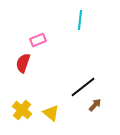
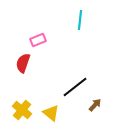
black line: moved 8 px left
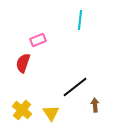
brown arrow: rotated 48 degrees counterclockwise
yellow triangle: rotated 18 degrees clockwise
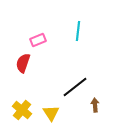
cyan line: moved 2 px left, 11 px down
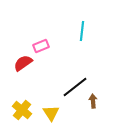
cyan line: moved 4 px right
pink rectangle: moved 3 px right, 6 px down
red semicircle: rotated 36 degrees clockwise
brown arrow: moved 2 px left, 4 px up
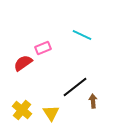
cyan line: moved 4 px down; rotated 72 degrees counterclockwise
pink rectangle: moved 2 px right, 2 px down
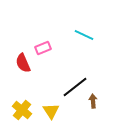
cyan line: moved 2 px right
red semicircle: rotated 78 degrees counterclockwise
yellow triangle: moved 2 px up
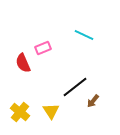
brown arrow: rotated 136 degrees counterclockwise
yellow cross: moved 2 px left, 2 px down
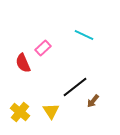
pink rectangle: rotated 21 degrees counterclockwise
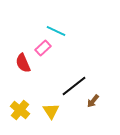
cyan line: moved 28 px left, 4 px up
black line: moved 1 px left, 1 px up
yellow cross: moved 2 px up
